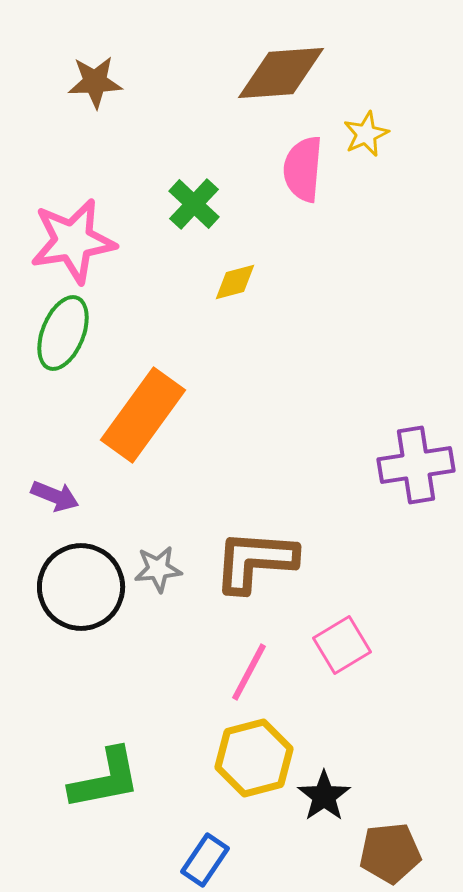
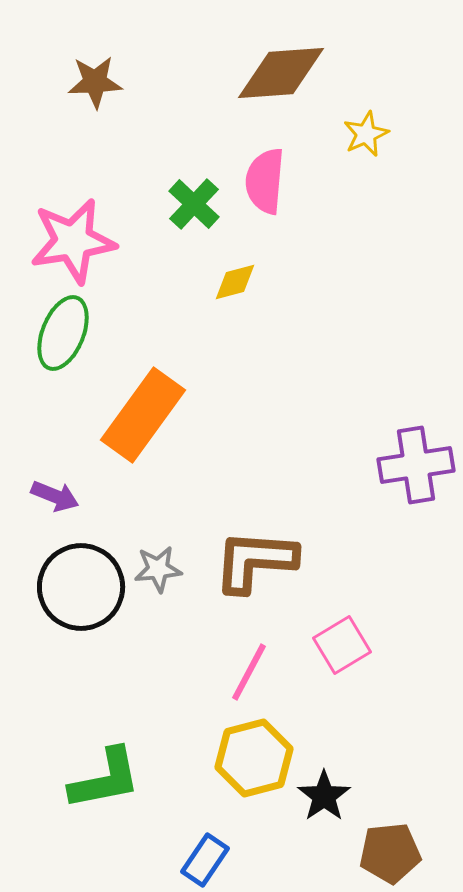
pink semicircle: moved 38 px left, 12 px down
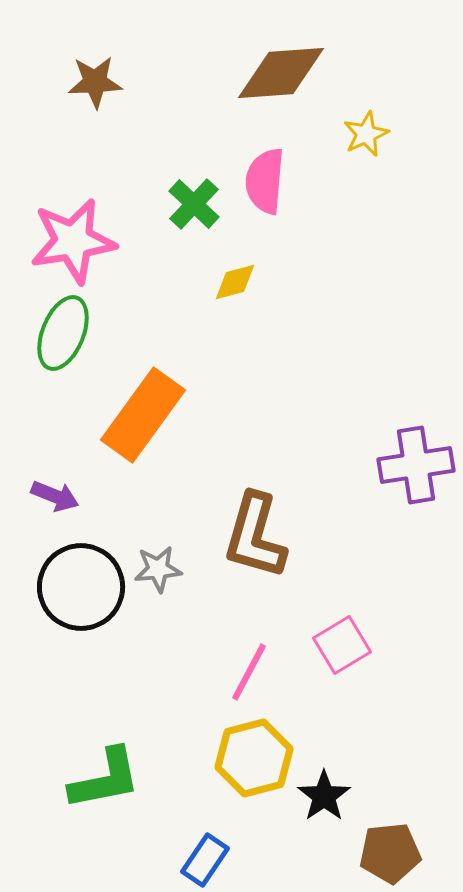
brown L-shape: moved 25 px up; rotated 78 degrees counterclockwise
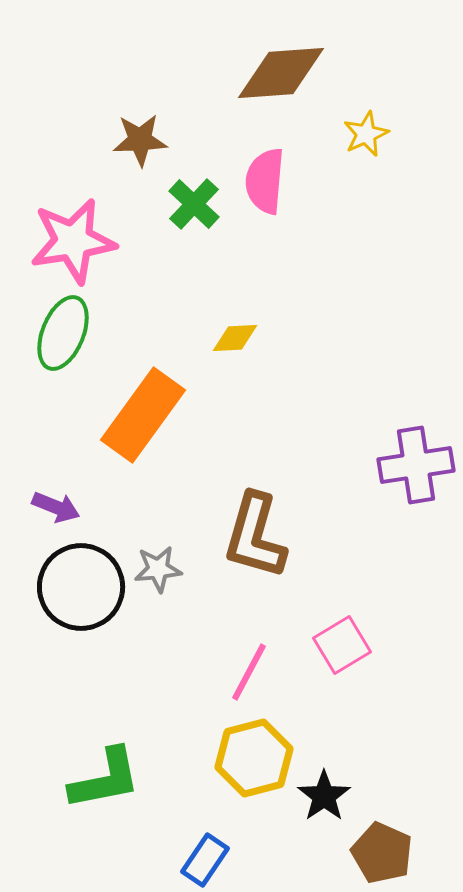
brown star: moved 45 px right, 58 px down
yellow diamond: moved 56 px down; rotated 12 degrees clockwise
purple arrow: moved 1 px right, 11 px down
brown pentagon: moved 8 px left; rotated 30 degrees clockwise
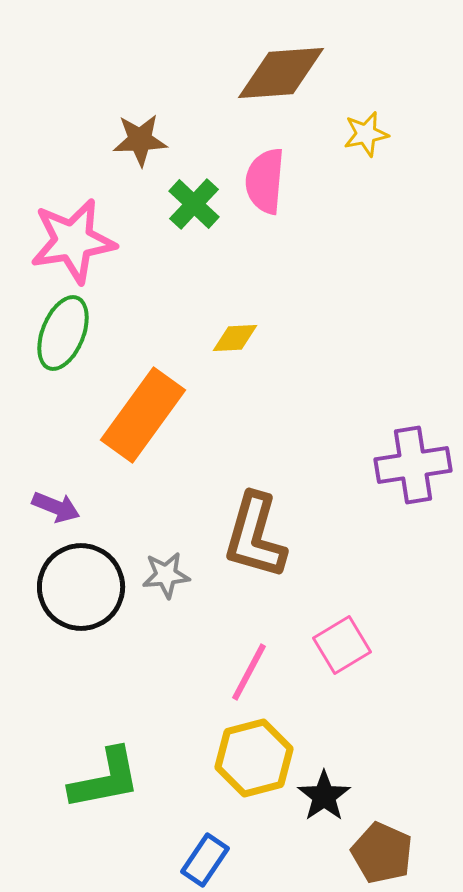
yellow star: rotated 12 degrees clockwise
purple cross: moved 3 px left
gray star: moved 8 px right, 6 px down
